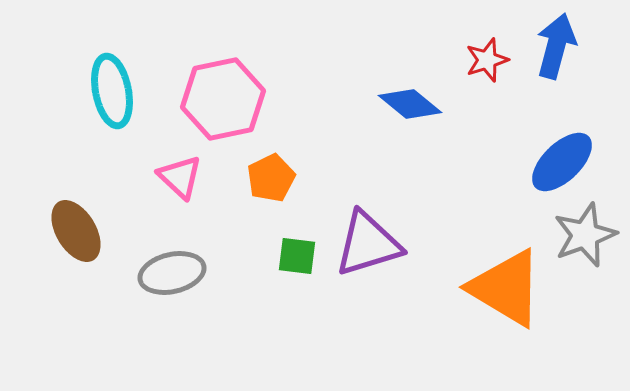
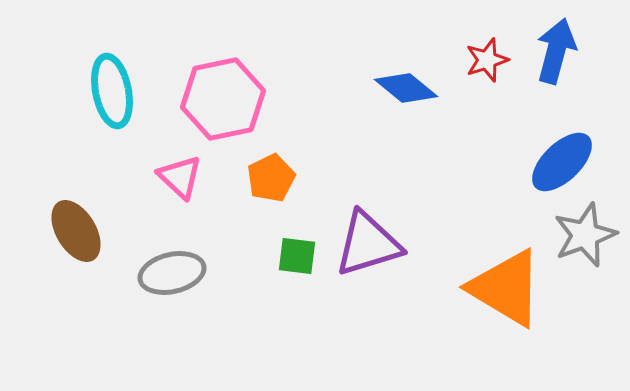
blue arrow: moved 5 px down
blue diamond: moved 4 px left, 16 px up
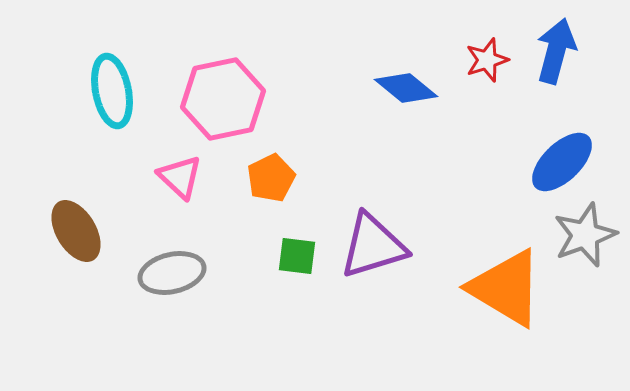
purple triangle: moved 5 px right, 2 px down
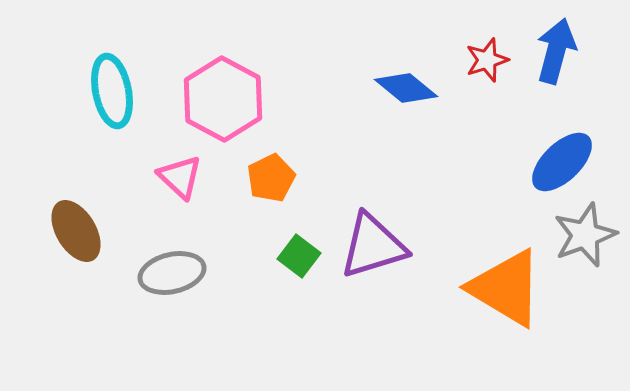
pink hexagon: rotated 20 degrees counterclockwise
green square: moved 2 px right; rotated 30 degrees clockwise
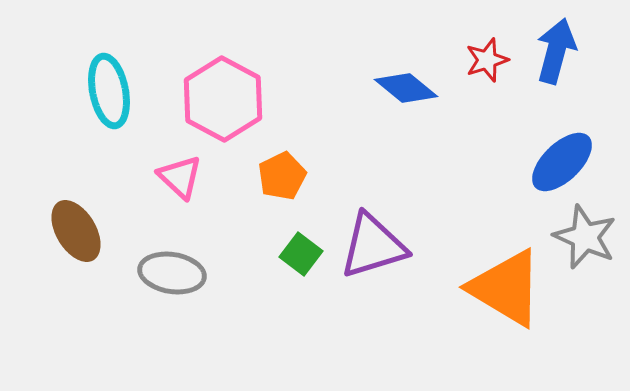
cyan ellipse: moved 3 px left
orange pentagon: moved 11 px right, 2 px up
gray star: moved 2 px down; rotated 28 degrees counterclockwise
green square: moved 2 px right, 2 px up
gray ellipse: rotated 22 degrees clockwise
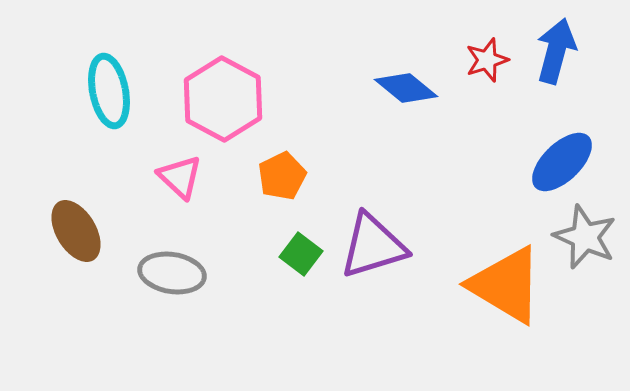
orange triangle: moved 3 px up
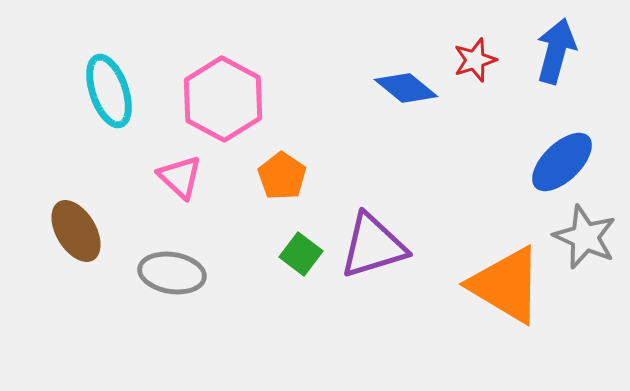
red star: moved 12 px left
cyan ellipse: rotated 8 degrees counterclockwise
orange pentagon: rotated 12 degrees counterclockwise
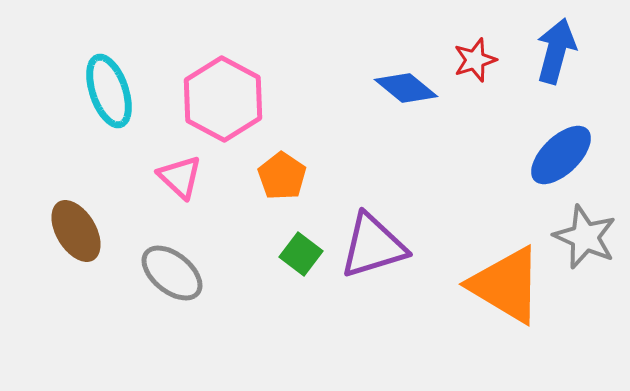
blue ellipse: moved 1 px left, 7 px up
gray ellipse: rotated 30 degrees clockwise
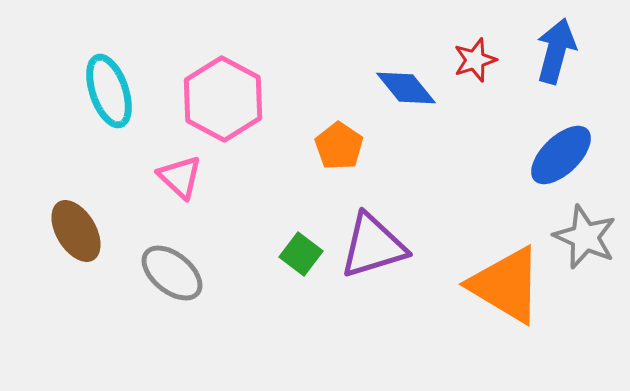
blue diamond: rotated 12 degrees clockwise
orange pentagon: moved 57 px right, 30 px up
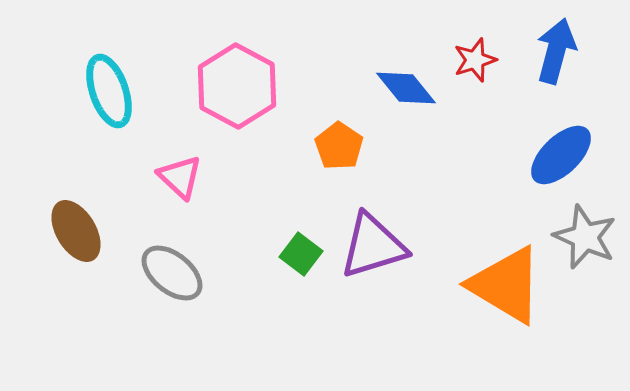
pink hexagon: moved 14 px right, 13 px up
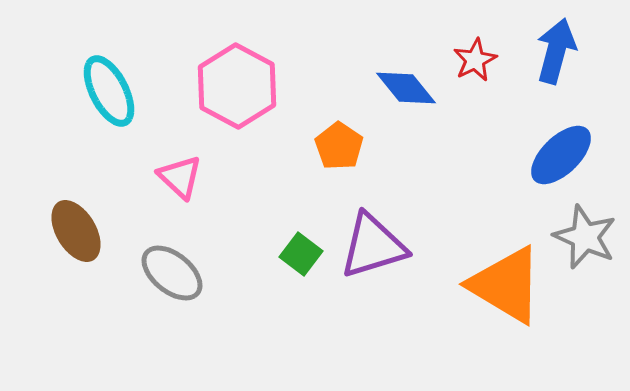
red star: rotated 9 degrees counterclockwise
cyan ellipse: rotated 8 degrees counterclockwise
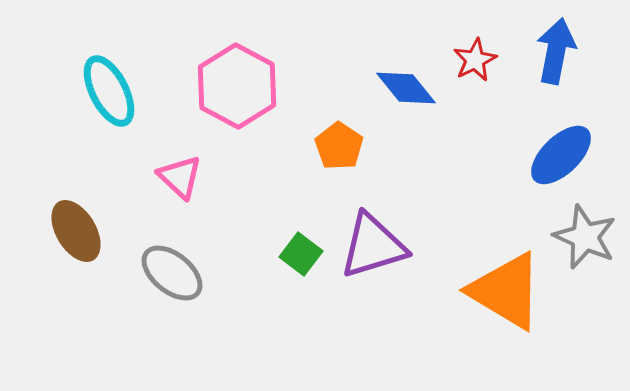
blue arrow: rotated 4 degrees counterclockwise
orange triangle: moved 6 px down
